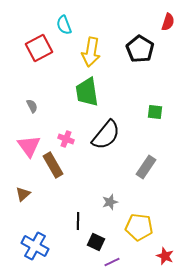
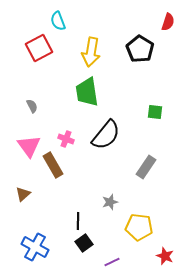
cyan semicircle: moved 6 px left, 4 px up
black square: moved 12 px left, 1 px down; rotated 30 degrees clockwise
blue cross: moved 1 px down
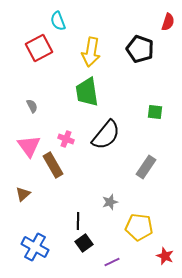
black pentagon: rotated 12 degrees counterclockwise
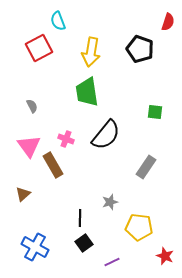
black line: moved 2 px right, 3 px up
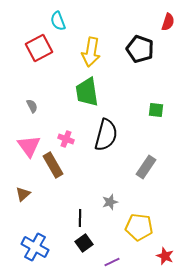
green square: moved 1 px right, 2 px up
black semicircle: rotated 24 degrees counterclockwise
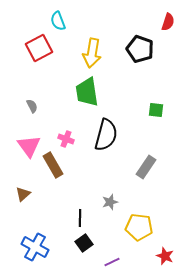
yellow arrow: moved 1 px right, 1 px down
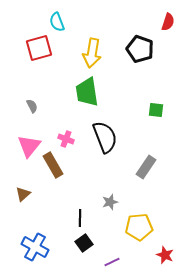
cyan semicircle: moved 1 px left, 1 px down
red square: rotated 12 degrees clockwise
black semicircle: moved 1 px left, 2 px down; rotated 36 degrees counterclockwise
pink triangle: rotated 15 degrees clockwise
yellow pentagon: rotated 12 degrees counterclockwise
red star: moved 1 px up
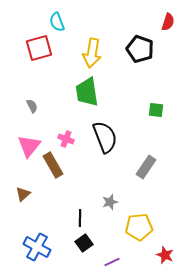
blue cross: moved 2 px right
